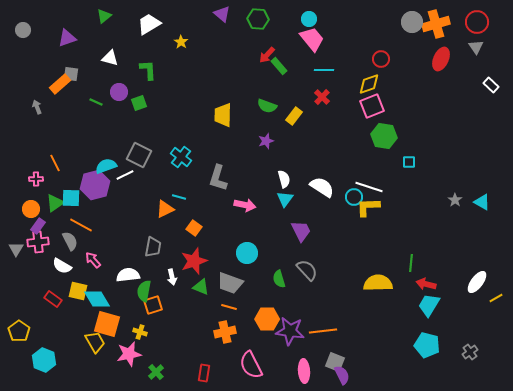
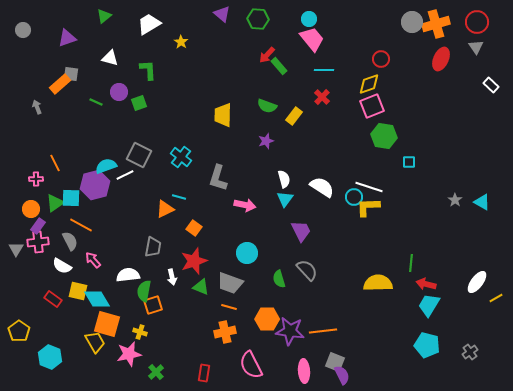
cyan hexagon at (44, 360): moved 6 px right, 3 px up
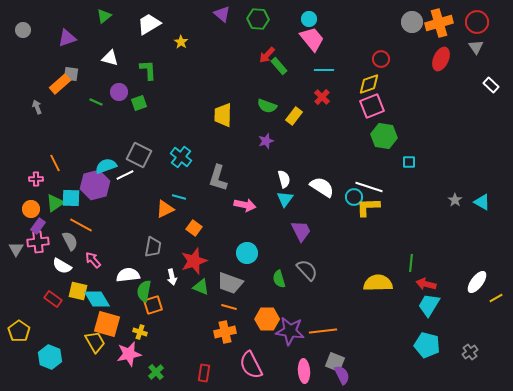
orange cross at (436, 24): moved 3 px right, 1 px up
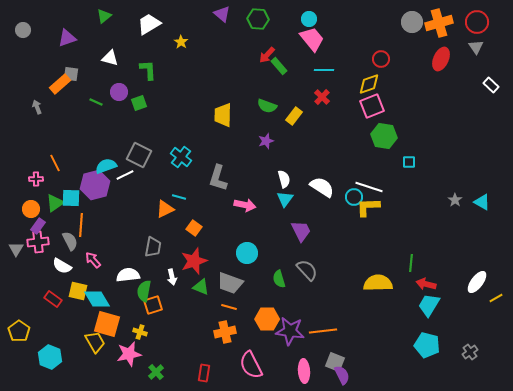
orange line at (81, 225): rotated 65 degrees clockwise
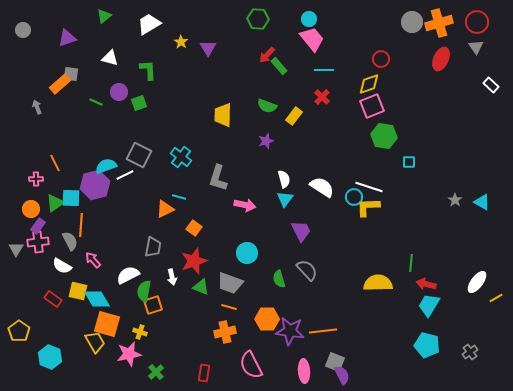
purple triangle at (222, 14): moved 14 px left, 34 px down; rotated 18 degrees clockwise
white semicircle at (128, 275): rotated 20 degrees counterclockwise
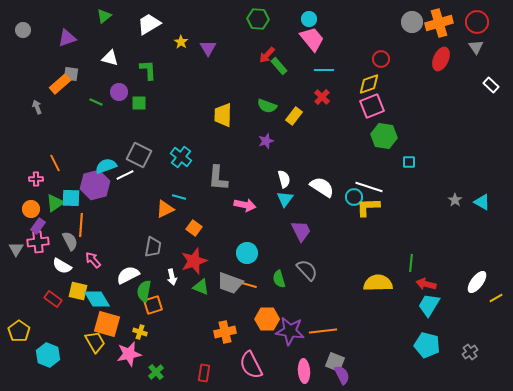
green square at (139, 103): rotated 21 degrees clockwise
gray L-shape at (218, 178): rotated 12 degrees counterclockwise
orange line at (229, 307): moved 20 px right, 22 px up
cyan hexagon at (50, 357): moved 2 px left, 2 px up
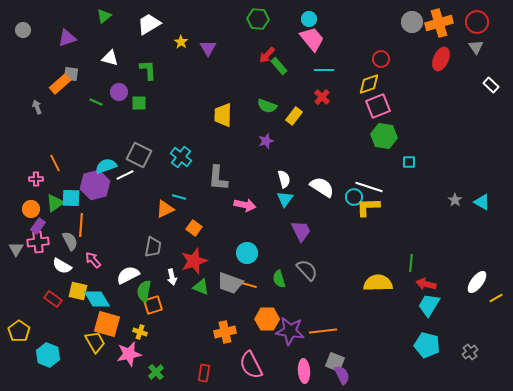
pink square at (372, 106): moved 6 px right
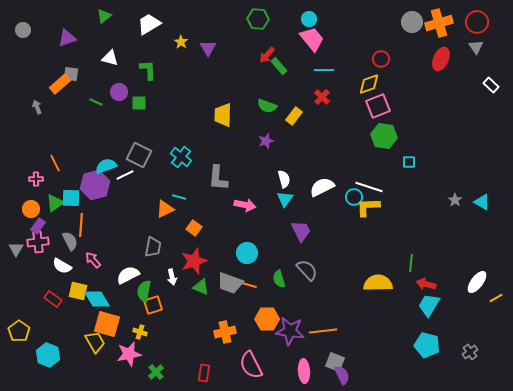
white semicircle at (322, 187): rotated 60 degrees counterclockwise
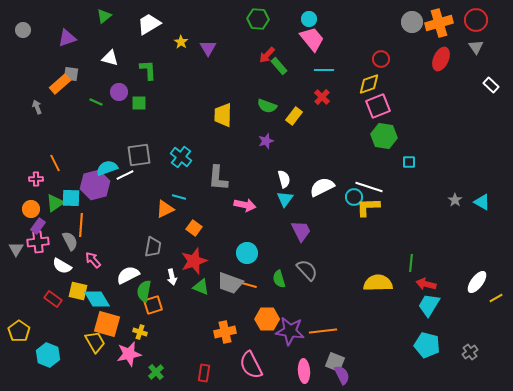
red circle at (477, 22): moved 1 px left, 2 px up
gray square at (139, 155): rotated 35 degrees counterclockwise
cyan semicircle at (106, 166): moved 1 px right, 2 px down
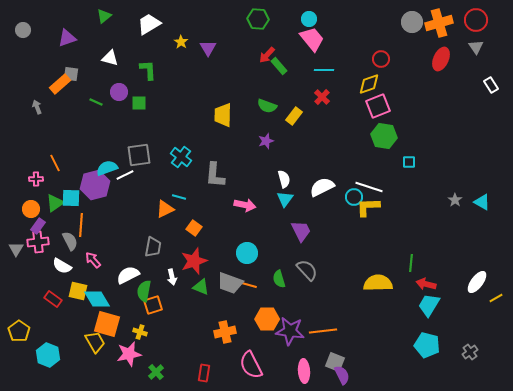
white rectangle at (491, 85): rotated 14 degrees clockwise
gray L-shape at (218, 178): moved 3 px left, 3 px up
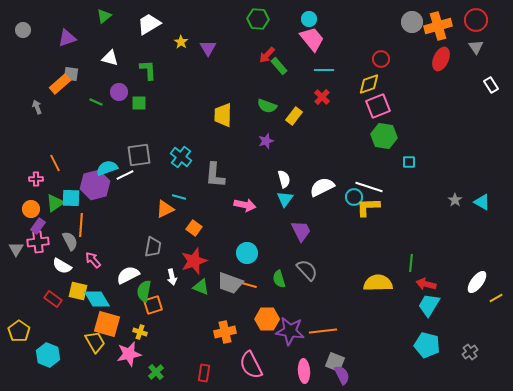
orange cross at (439, 23): moved 1 px left, 3 px down
